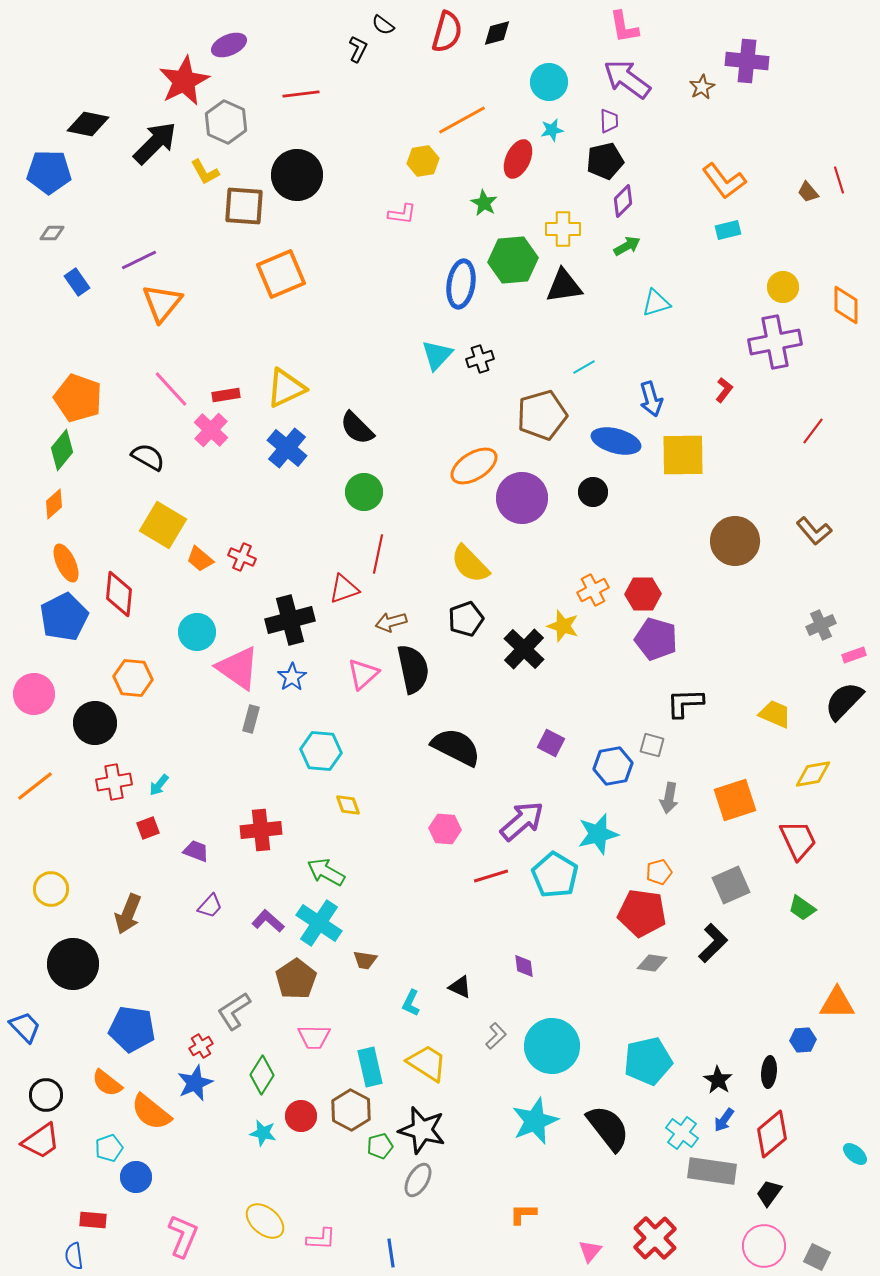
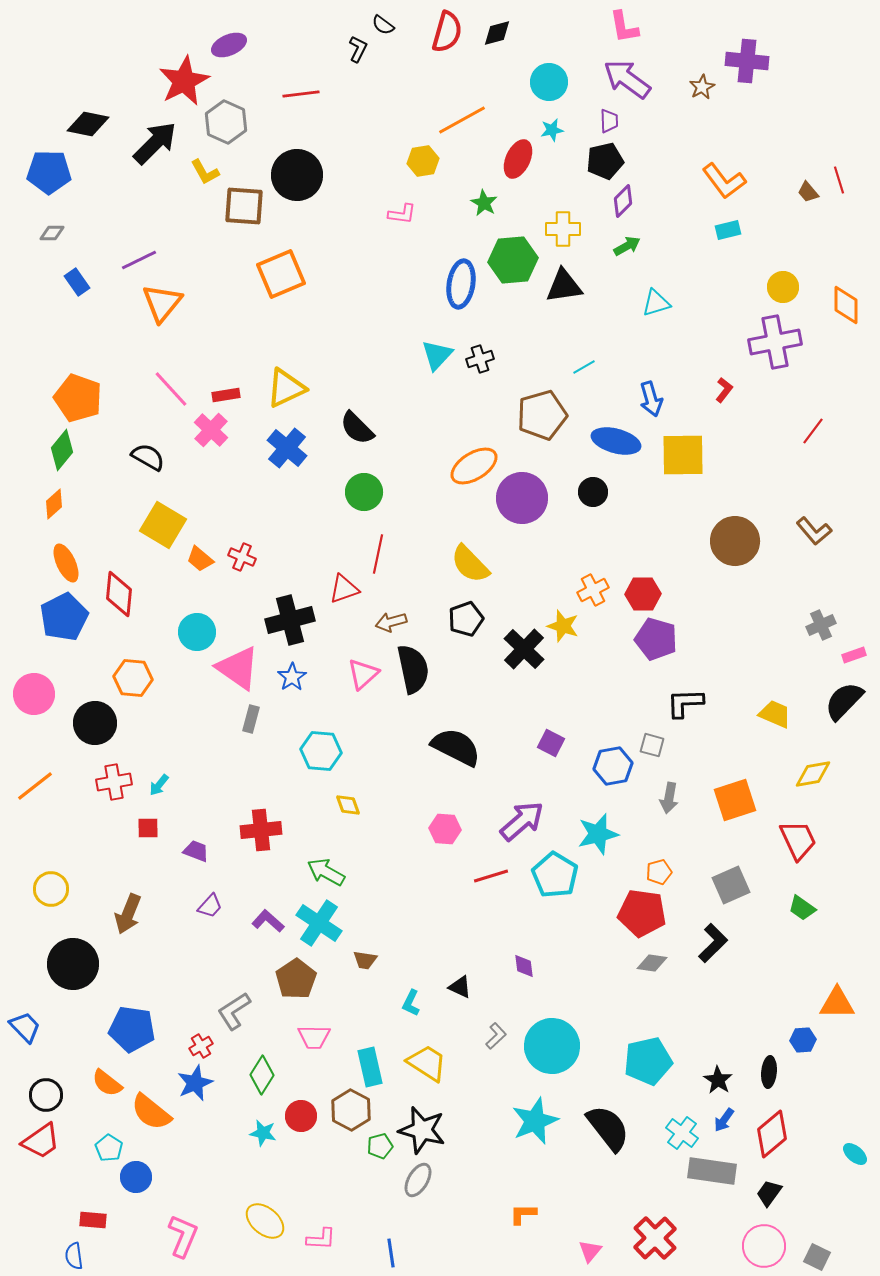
red square at (148, 828): rotated 20 degrees clockwise
cyan pentagon at (109, 1148): rotated 20 degrees counterclockwise
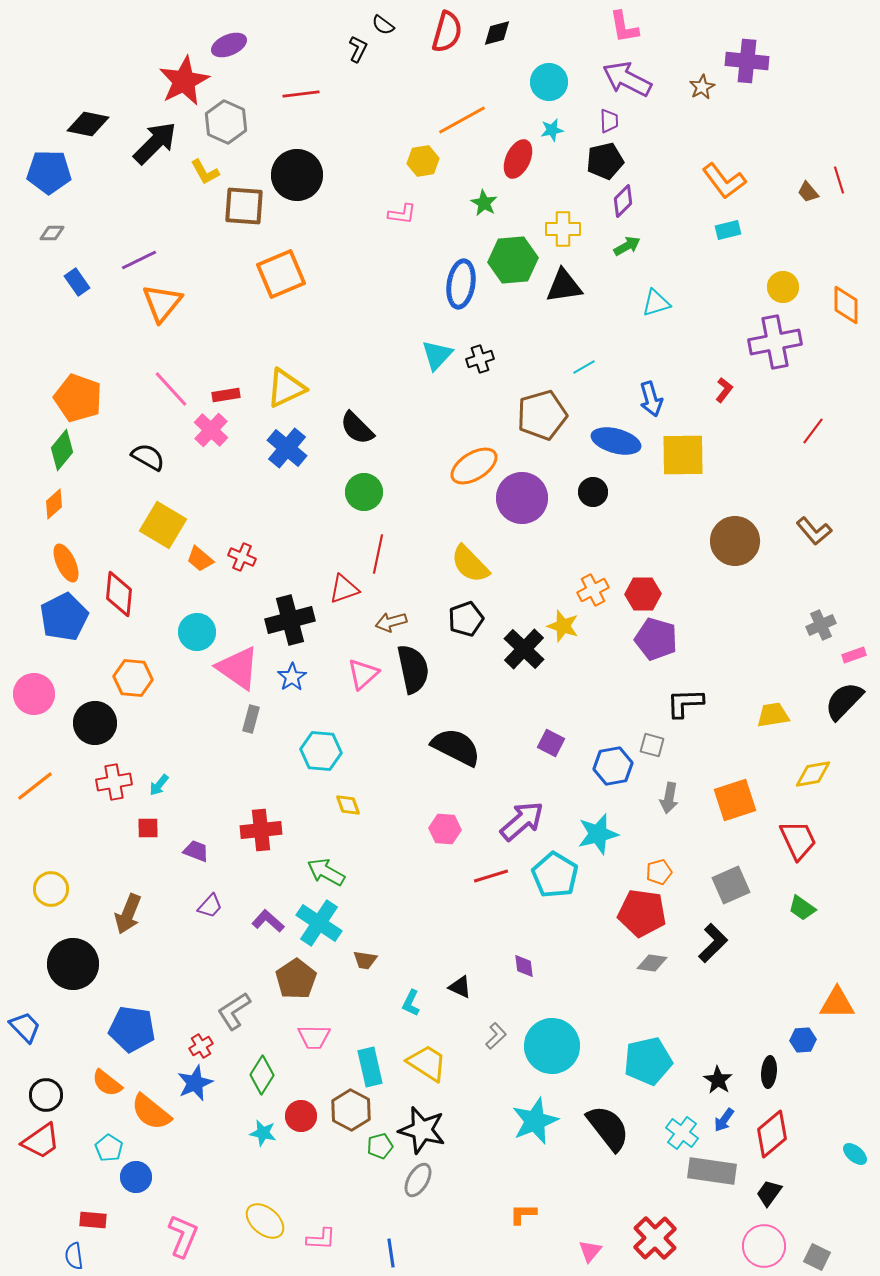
purple arrow at (627, 79): rotated 9 degrees counterclockwise
yellow trapezoid at (775, 714): moved 2 px left, 1 px down; rotated 32 degrees counterclockwise
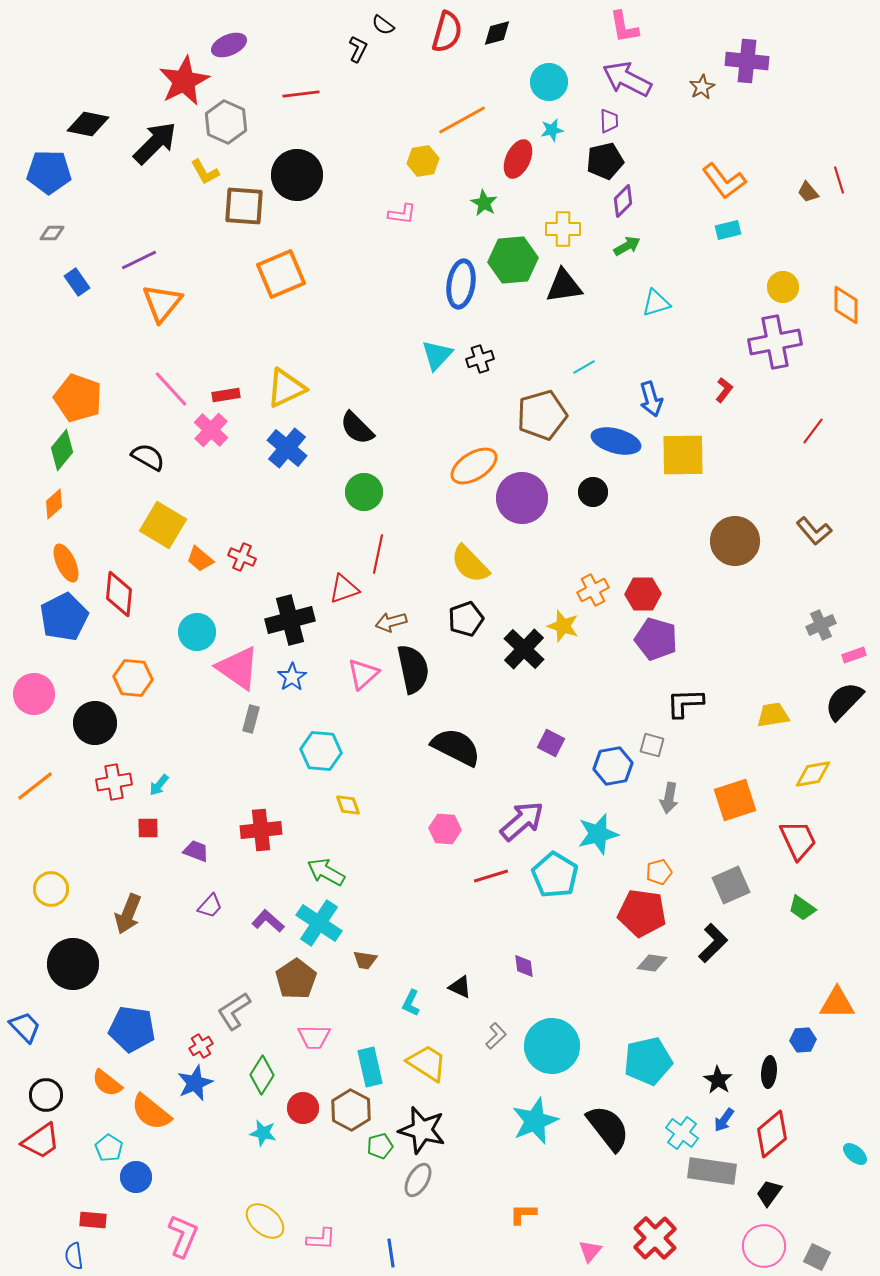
red circle at (301, 1116): moved 2 px right, 8 px up
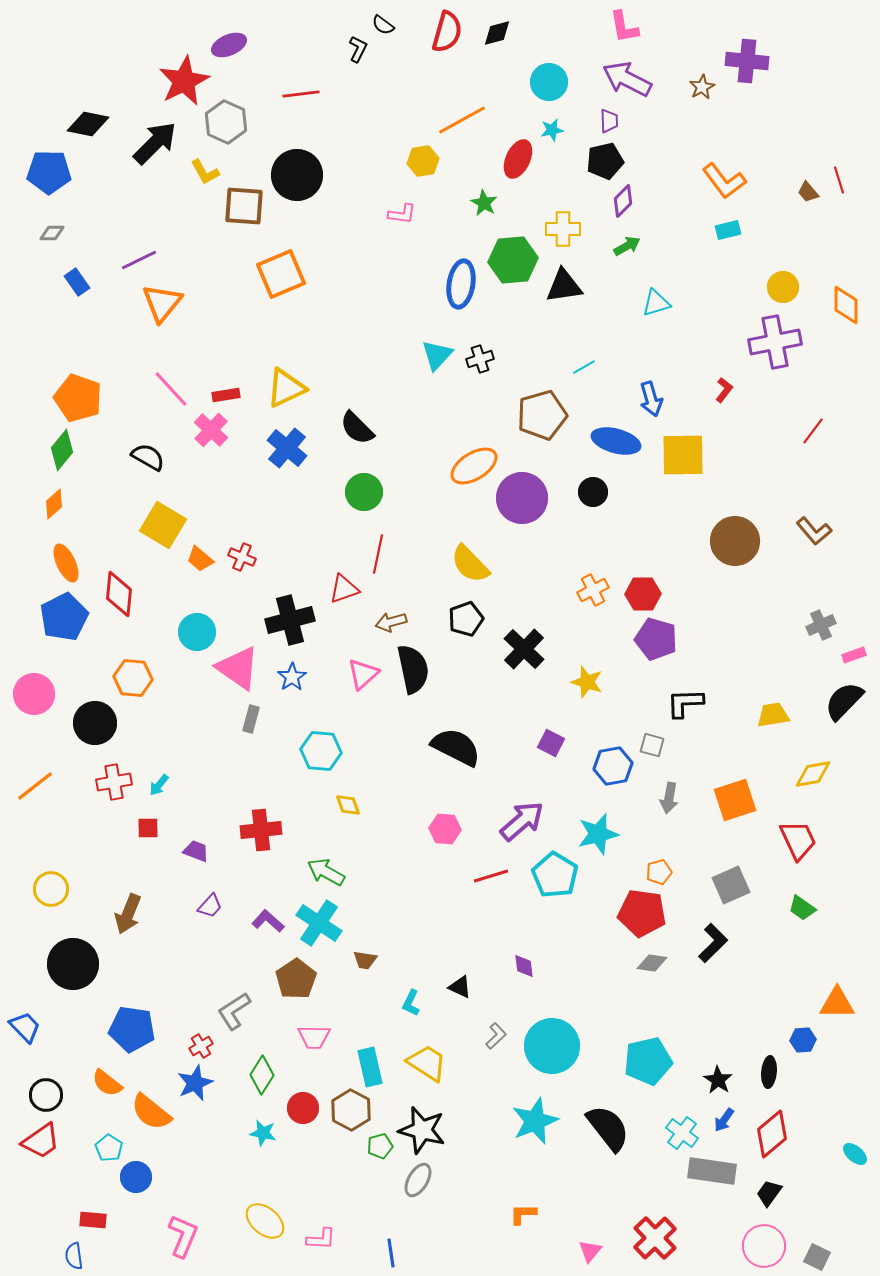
yellow star at (563, 626): moved 24 px right, 56 px down
